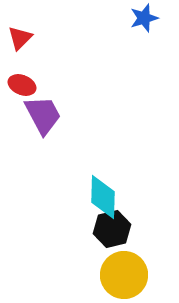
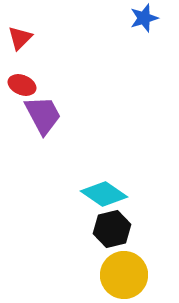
cyan diamond: moved 1 px right, 3 px up; rotated 57 degrees counterclockwise
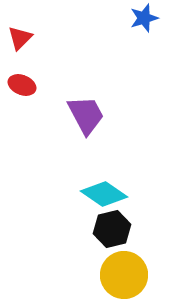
purple trapezoid: moved 43 px right
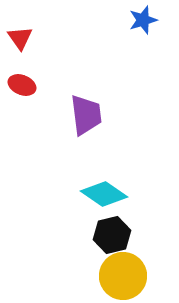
blue star: moved 1 px left, 2 px down
red triangle: rotated 20 degrees counterclockwise
purple trapezoid: rotated 21 degrees clockwise
black hexagon: moved 6 px down
yellow circle: moved 1 px left, 1 px down
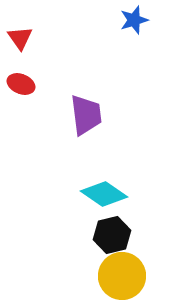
blue star: moved 9 px left
red ellipse: moved 1 px left, 1 px up
yellow circle: moved 1 px left
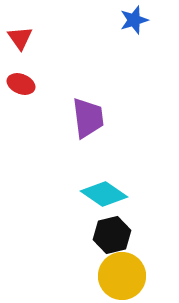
purple trapezoid: moved 2 px right, 3 px down
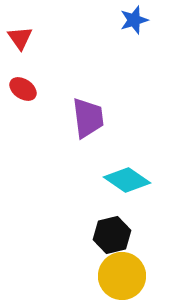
red ellipse: moved 2 px right, 5 px down; rotated 12 degrees clockwise
cyan diamond: moved 23 px right, 14 px up
